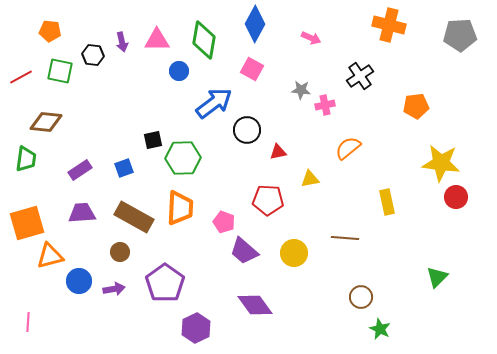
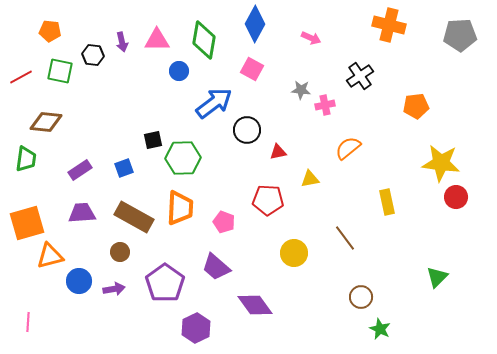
brown line at (345, 238): rotated 48 degrees clockwise
purple trapezoid at (244, 251): moved 28 px left, 16 px down
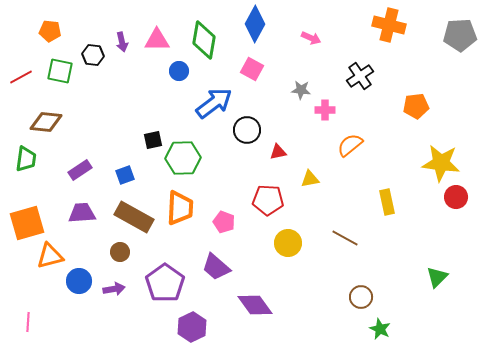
pink cross at (325, 105): moved 5 px down; rotated 12 degrees clockwise
orange semicircle at (348, 148): moved 2 px right, 3 px up
blue square at (124, 168): moved 1 px right, 7 px down
brown line at (345, 238): rotated 24 degrees counterclockwise
yellow circle at (294, 253): moved 6 px left, 10 px up
purple hexagon at (196, 328): moved 4 px left, 1 px up
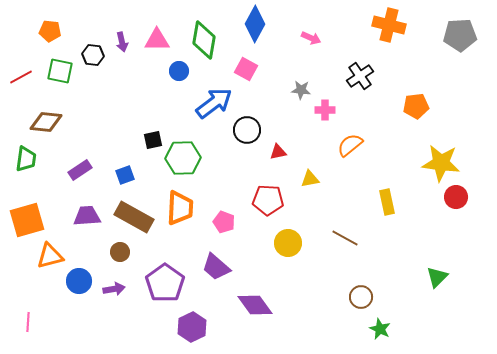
pink square at (252, 69): moved 6 px left
purple trapezoid at (82, 213): moved 5 px right, 3 px down
orange square at (27, 223): moved 3 px up
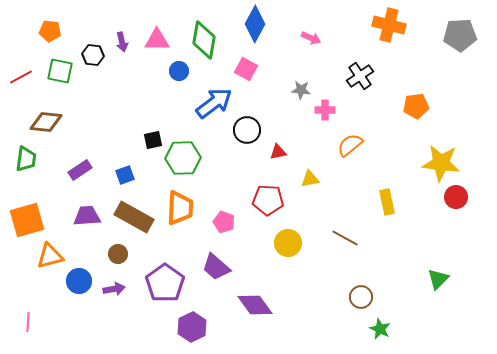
brown circle at (120, 252): moved 2 px left, 2 px down
green triangle at (437, 277): moved 1 px right, 2 px down
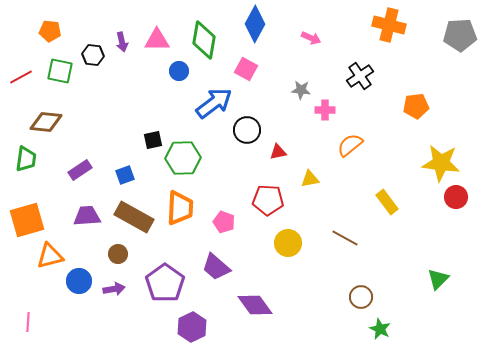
yellow rectangle at (387, 202): rotated 25 degrees counterclockwise
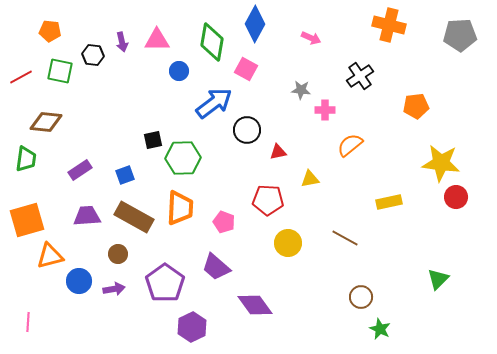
green diamond at (204, 40): moved 8 px right, 2 px down
yellow rectangle at (387, 202): moved 2 px right; rotated 65 degrees counterclockwise
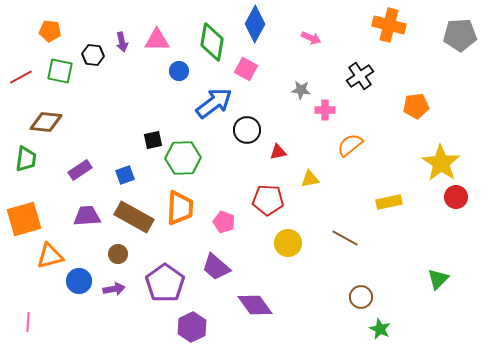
yellow star at (441, 163): rotated 27 degrees clockwise
orange square at (27, 220): moved 3 px left, 1 px up
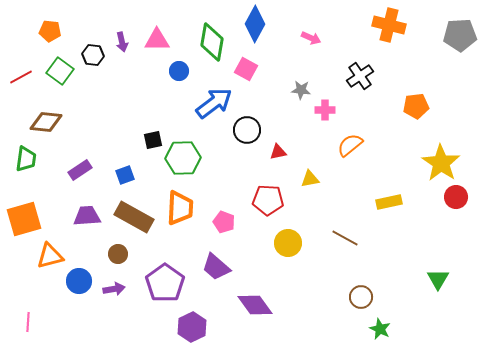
green square at (60, 71): rotated 24 degrees clockwise
green triangle at (438, 279): rotated 15 degrees counterclockwise
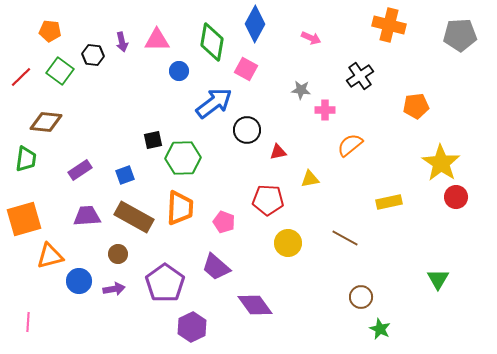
red line at (21, 77): rotated 15 degrees counterclockwise
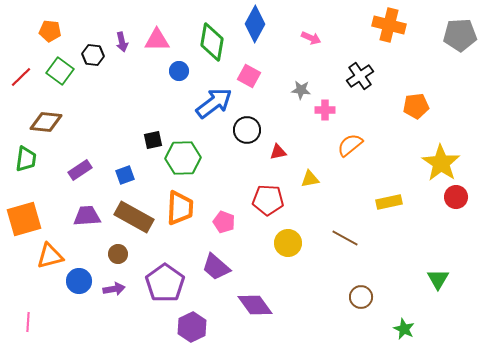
pink square at (246, 69): moved 3 px right, 7 px down
green star at (380, 329): moved 24 px right
